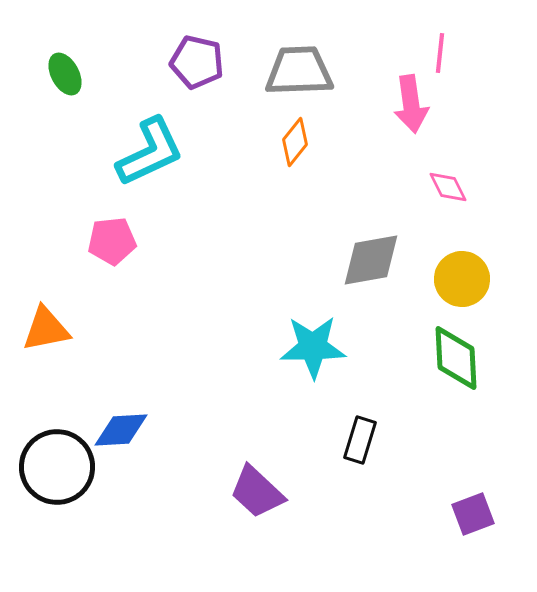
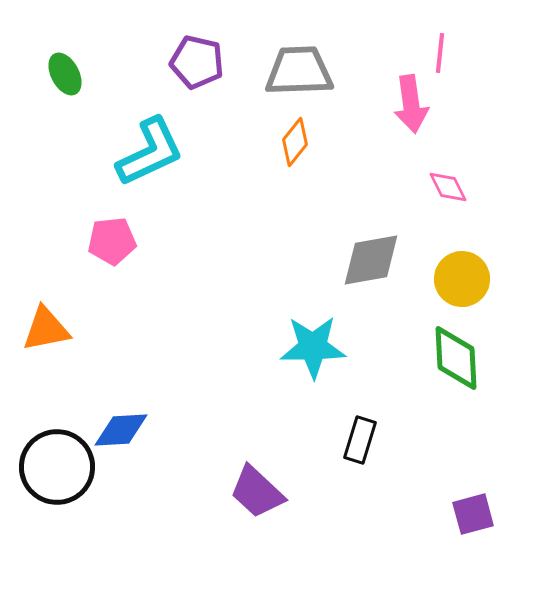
purple square: rotated 6 degrees clockwise
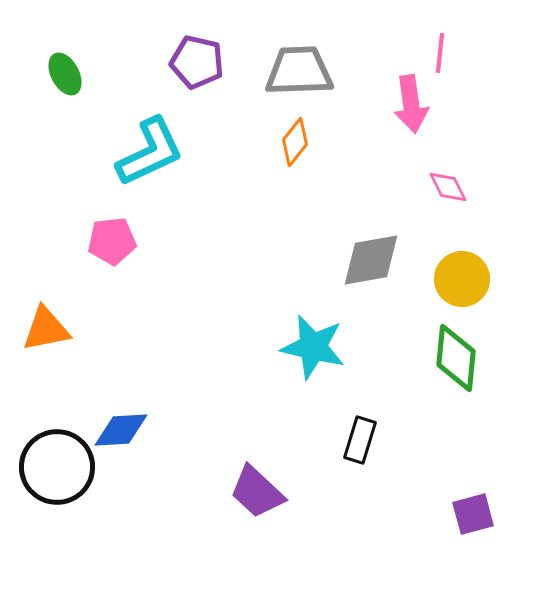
cyan star: rotated 14 degrees clockwise
green diamond: rotated 8 degrees clockwise
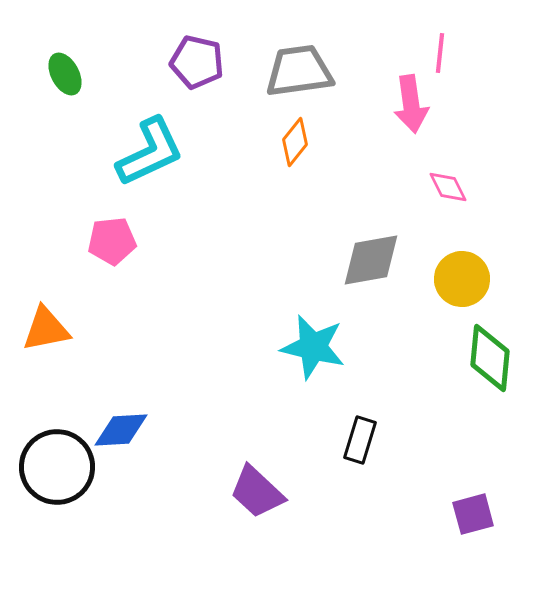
gray trapezoid: rotated 6 degrees counterclockwise
green diamond: moved 34 px right
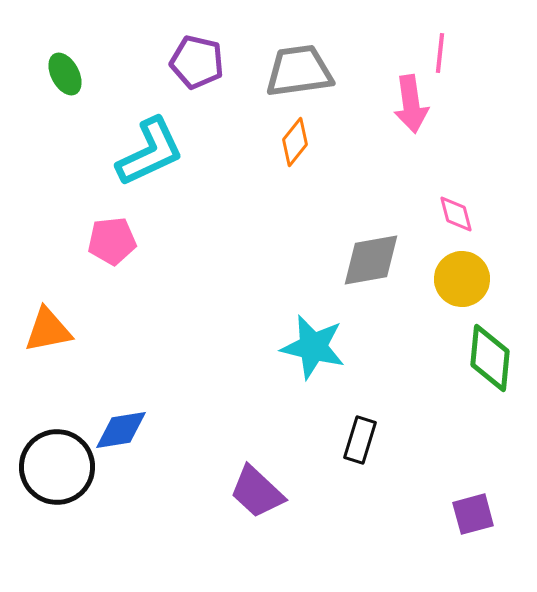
pink diamond: moved 8 px right, 27 px down; rotated 12 degrees clockwise
orange triangle: moved 2 px right, 1 px down
blue diamond: rotated 6 degrees counterclockwise
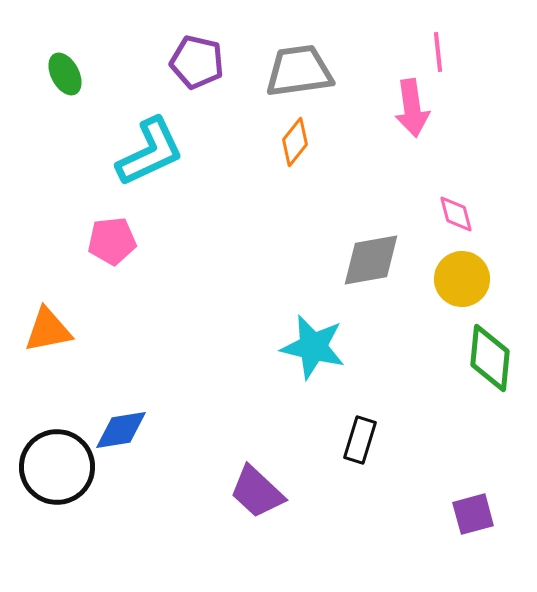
pink line: moved 2 px left, 1 px up; rotated 12 degrees counterclockwise
pink arrow: moved 1 px right, 4 px down
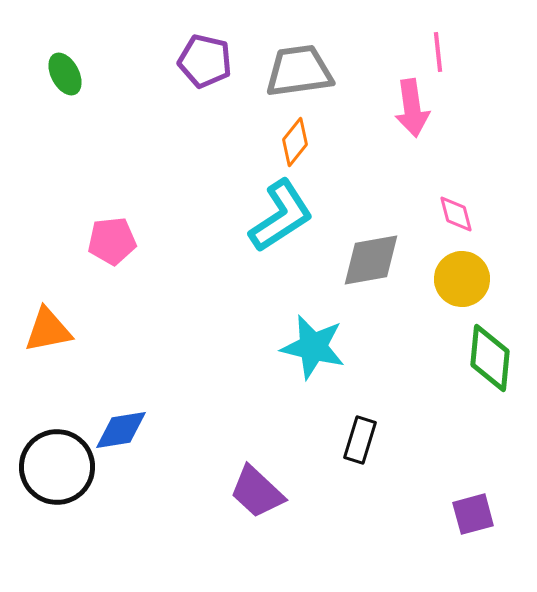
purple pentagon: moved 8 px right, 1 px up
cyan L-shape: moved 131 px right, 64 px down; rotated 8 degrees counterclockwise
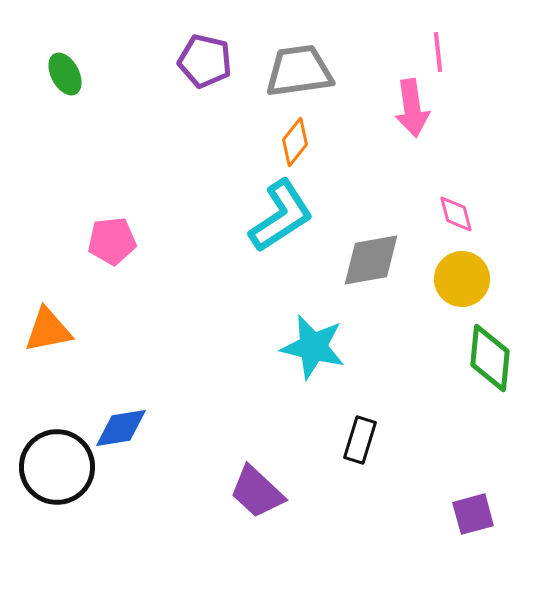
blue diamond: moved 2 px up
